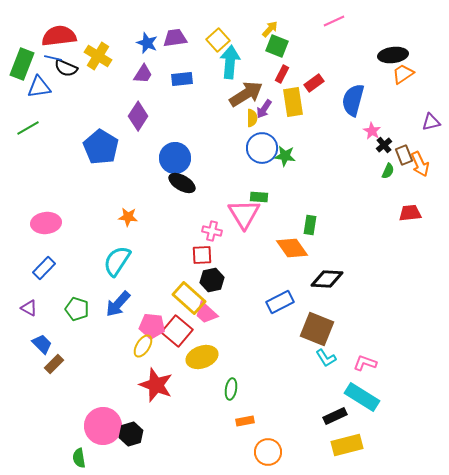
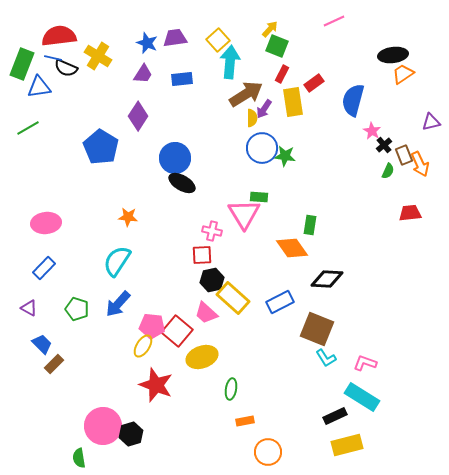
yellow rectangle at (189, 298): moved 44 px right
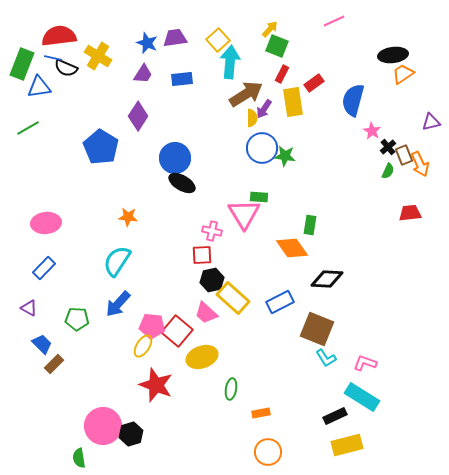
black cross at (384, 145): moved 4 px right, 2 px down
green pentagon at (77, 309): moved 10 px down; rotated 15 degrees counterclockwise
orange rectangle at (245, 421): moved 16 px right, 8 px up
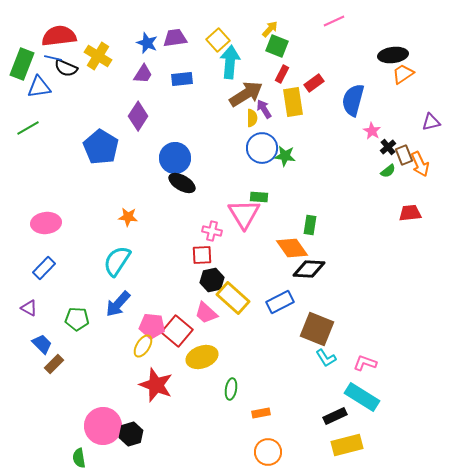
purple arrow at (264, 109): rotated 114 degrees clockwise
green semicircle at (388, 171): rotated 28 degrees clockwise
black diamond at (327, 279): moved 18 px left, 10 px up
